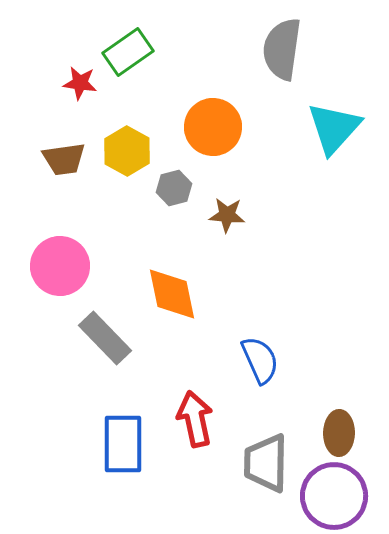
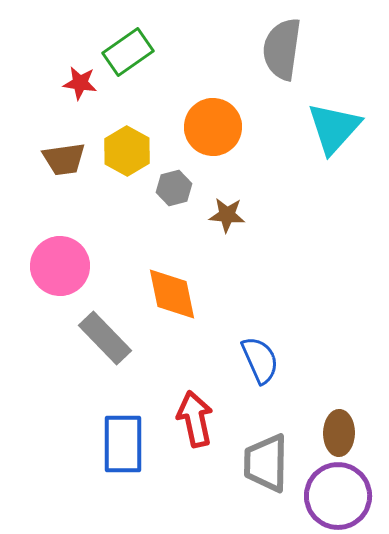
purple circle: moved 4 px right
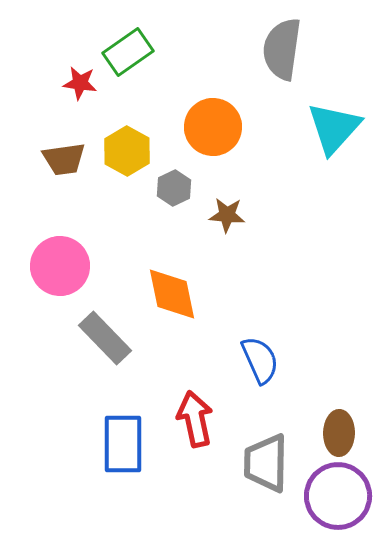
gray hexagon: rotated 12 degrees counterclockwise
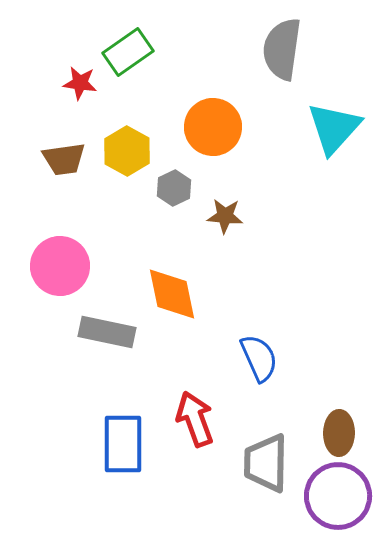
brown star: moved 2 px left, 1 px down
gray rectangle: moved 2 px right, 6 px up; rotated 34 degrees counterclockwise
blue semicircle: moved 1 px left, 2 px up
red arrow: rotated 8 degrees counterclockwise
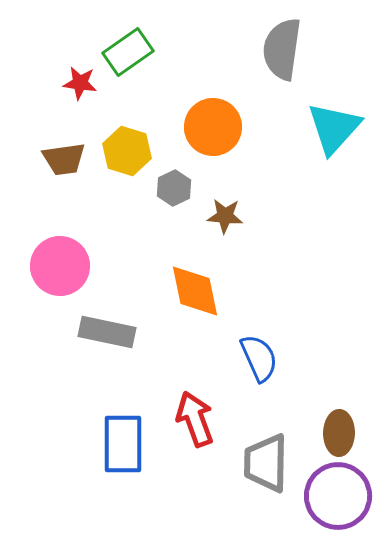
yellow hexagon: rotated 12 degrees counterclockwise
orange diamond: moved 23 px right, 3 px up
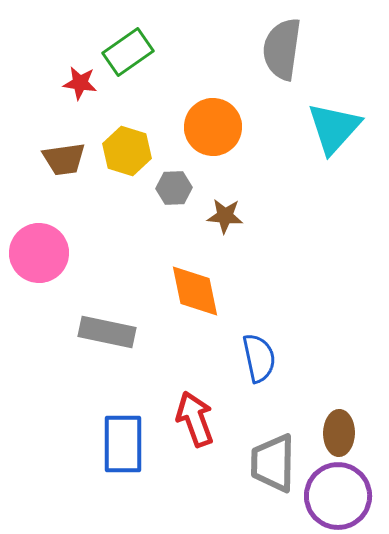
gray hexagon: rotated 24 degrees clockwise
pink circle: moved 21 px left, 13 px up
blue semicircle: rotated 12 degrees clockwise
gray trapezoid: moved 7 px right
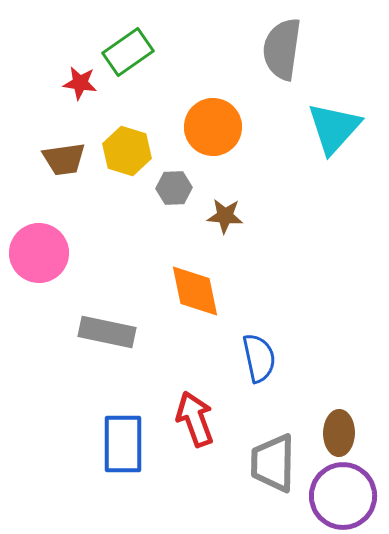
purple circle: moved 5 px right
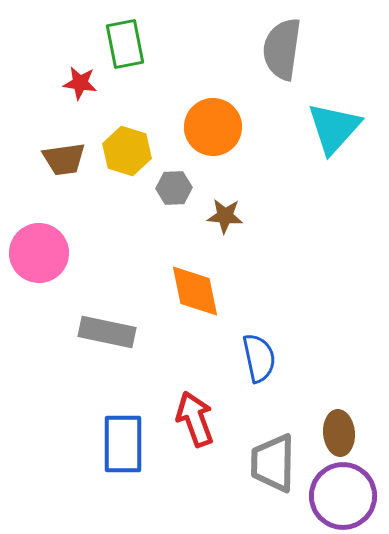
green rectangle: moved 3 px left, 8 px up; rotated 66 degrees counterclockwise
brown ellipse: rotated 6 degrees counterclockwise
